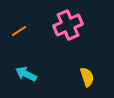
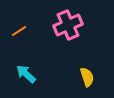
cyan arrow: rotated 15 degrees clockwise
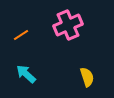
orange line: moved 2 px right, 4 px down
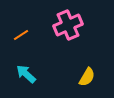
yellow semicircle: rotated 48 degrees clockwise
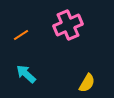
yellow semicircle: moved 6 px down
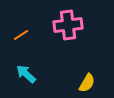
pink cross: rotated 16 degrees clockwise
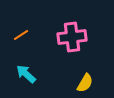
pink cross: moved 4 px right, 12 px down
yellow semicircle: moved 2 px left
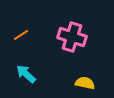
pink cross: rotated 24 degrees clockwise
yellow semicircle: rotated 108 degrees counterclockwise
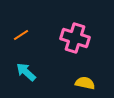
pink cross: moved 3 px right, 1 px down
cyan arrow: moved 2 px up
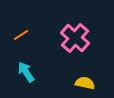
pink cross: rotated 24 degrees clockwise
cyan arrow: rotated 15 degrees clockwise
